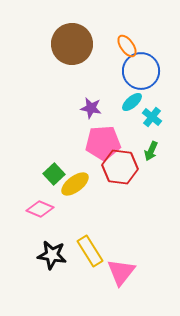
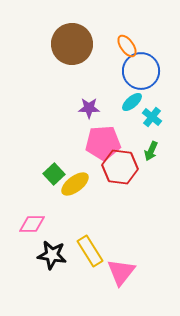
purple star: moved 2 px left; rotated 10 degrees counterclockwise
pink diamond: moved 8 px left, 15 px down; rotated 24 degrees counterclockwise
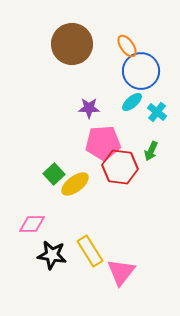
cyan cross: moved 5 px right, 5 px up
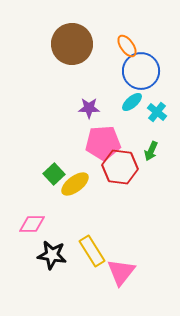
yellow rectangle: moved 2 px right
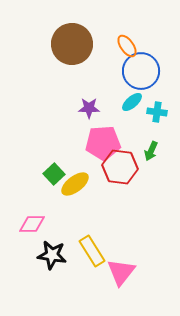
cyan cross: rotated 30 degrees counterclockwise
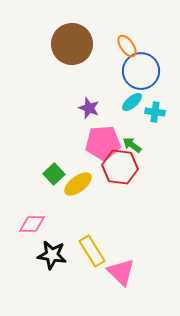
purple star: rotated 20 degrees clockwise
cyan cross: moved 2 px left
green arrow: moved 19 px left, 6 px up; rotated 102 degrees clockwise
yellow ellipse: moved 3 px right
pink triangle: rotated 24 degrees counterclockwise
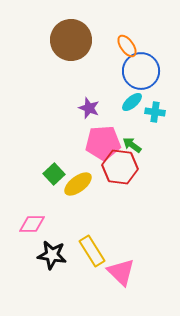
brown circle: moved 1 px left, 4 px up
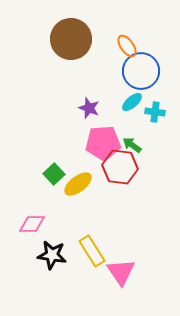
brown circle: moved 1 px up
pink triangle: rotated 12 degrees clockwise
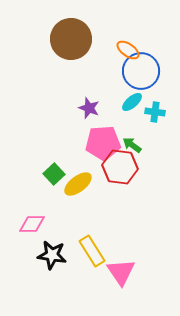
orange ellipse: moved 1 px right, 4 px down; rotated 20 degrees counterclockwise
